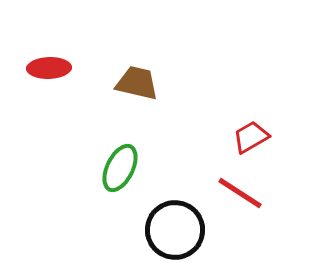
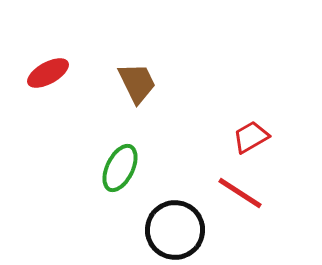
red ellipse: moved 1 px left, 5 px down; rotated 27 degrees counterclockwise
brown trapezoid: rotated 51 degrees clockwise
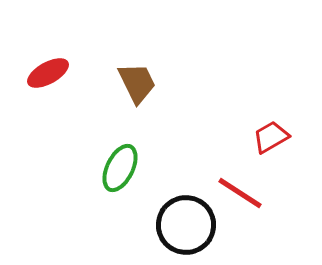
red trapezoid: moved 20 px right
black circle: moved 11 px right, 5 px up
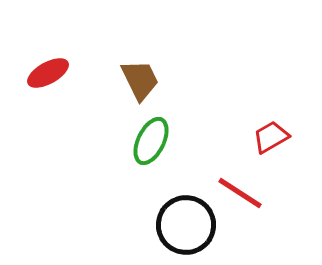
brown trapezoid: moved 3 px right, 3 px up
green ellipse: moved 31 px right, 27 px up
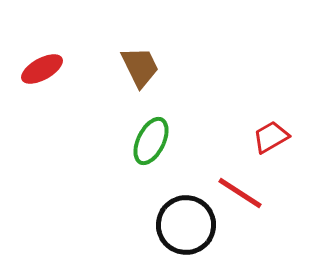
red ellipse: moved 6 px left, 4 px up
brown trapezoid: moved 13 px up
